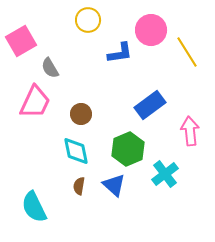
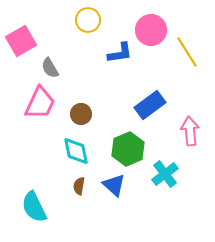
pink trapezoid: moved 5 px right, 1 px down
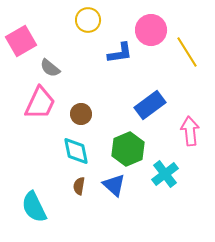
gray semicircle: rotated 20 degrees counterclockwise
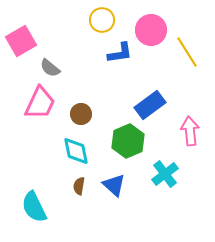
yellow circle: moved 14 px right
green hexagon: moved 8 px up
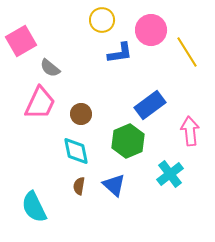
cyan cross: moved 5 px right
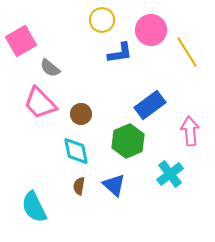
pink trapezoid: rotated 111 degrees clockwise
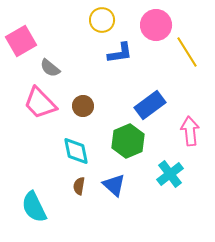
pink circle: moved 5 px right, 5 px up
brown circle: moved 2 px right, 8 px up
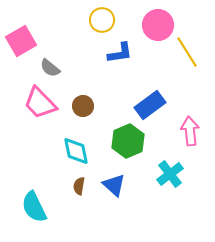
pink circle: moved 2 px right
